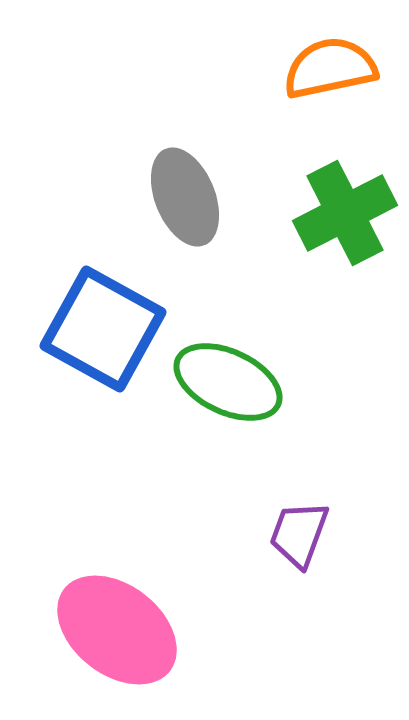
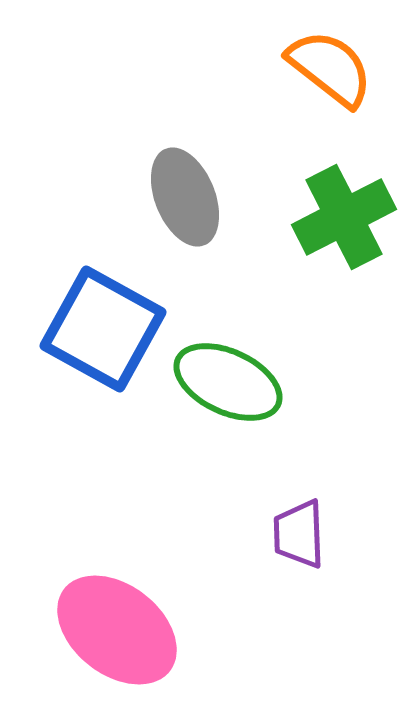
orange semicircle: rotated 50 degrees clockwise
green cross: moved 1 px left, 4 px down
purple trapezoid: rotated 22 degrees counterclockwise
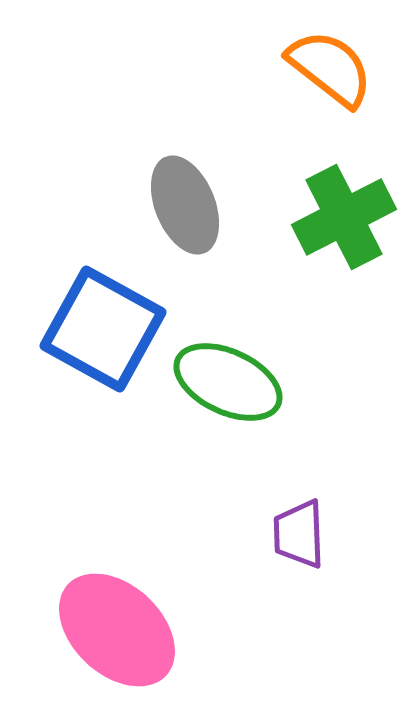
gray ellipse: moved 8 px down
pink ellipse: rotated 5 degrees clockwise
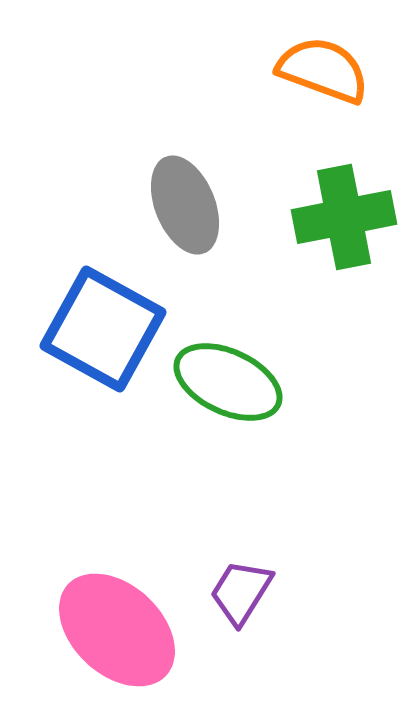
orange semicircle: moved 7 px left, 2 px down; rotated 18 degrees counterclockwise
green cross: rotated 16 degrees clockwise
purple trapezoid: moved 58 px left, 58 px down; rotated 34 degrees clockwise
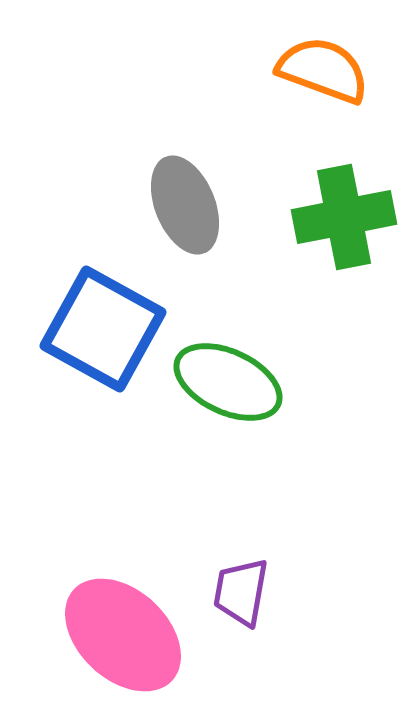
purple trapezoid: rotated 22 degrees counterclockwise
pink ellipse: moved 6 px right, 5 px down
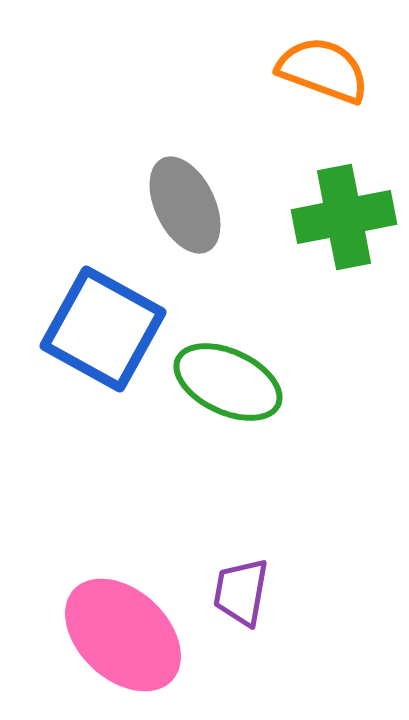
gray ellipse: rotated 4 degrees counterclockwise
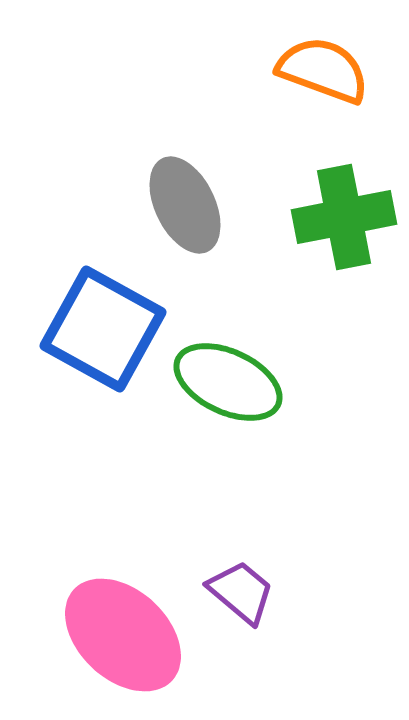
purple trapezoid: rotated 120 degrees clockwise
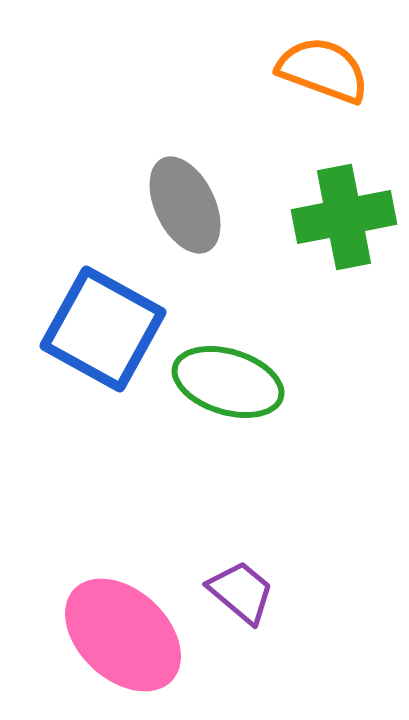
green ellipse: rotated 8 degrees counterclockwise
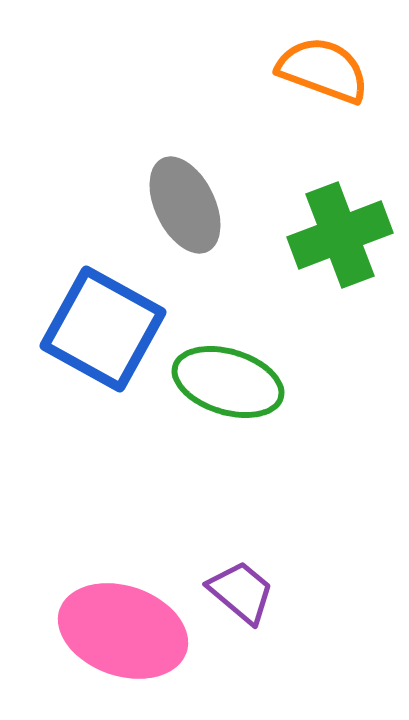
green cross: moved 4 px left, 18 px down; rotated 10 degrees counterclockwise
pink ellipse: moved 4 px up; rotated 24 degrees counterclockwise
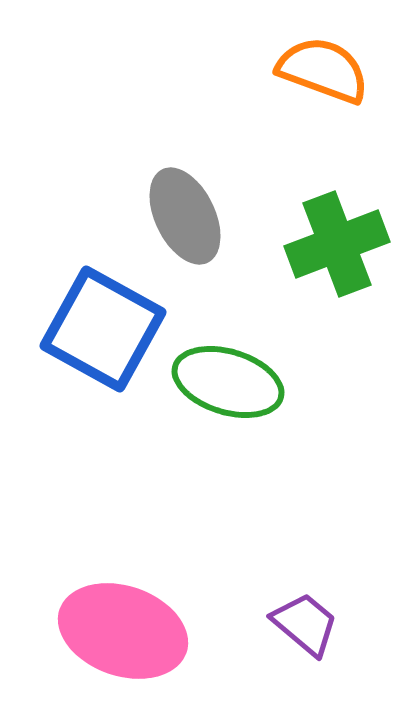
gray ellipse: moved 11 px down
green cross: moved 3 px left, 9 px down
purple trapezoid: moved 64 px right, 32 px down
